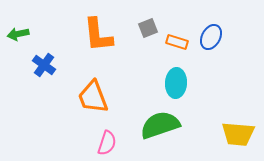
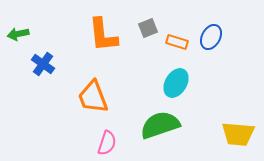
orange L-shape: moved 5 px right
blue cross: moved 1 px left, 1 px up
cyan ellipse: rotated 28 degrees clockwise
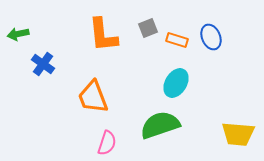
blue ellipse: rotated 50 degrees counterclockwise
orange rectangle: moved 2 px up
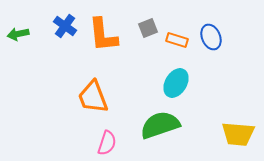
blue cross: moved 22 px right, 38 px up
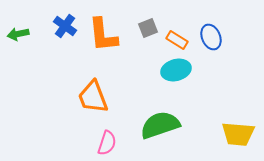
orange rectangle: rotated 15 degrees clockwise
cyan ellipse: moved 13 px up; rotated 44 degrees clockwise
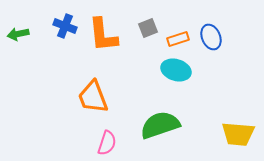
blue cross: rotated 15 degrees counterclockwise
orange rectangle: moved 1 px right, 1 px up; rotated 50 degrees counterclockwise
cyan ellipse: rotated 32 degrees clockwise
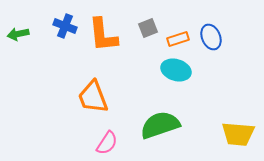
pink semicircle: rotated 15 degrees clockwise
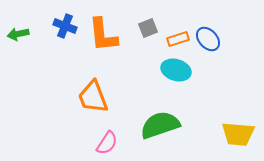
blue ellipse: moved 3 px left, 2 px down; rotated 20 degrees counterclockwise
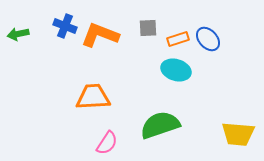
gray square: rotated 18 degrees clockwise
orange L-shape: moved 3 px left; rotated 117 degrees clockwise
orange trapezoid: rotated 108 degrees clockwise
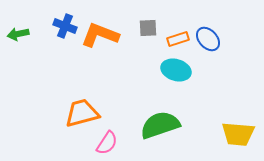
orange trapezoid: moved 11 px left, 16 px down; rotated 12 degrees counterclockwise
